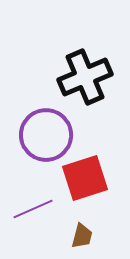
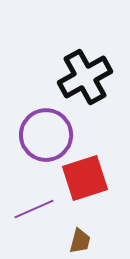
black cross: rotated 6 degrees counterclockwise
purple line: moved 1 px right
brown trapezoid: moved 2 px left, 5 px down
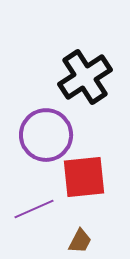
black cross: rotated 4 degrees counterclockwise
red square: moved 1 px left, 1 px up; rotated 12 degrees clockwise
brown trapezoid: rotated 12 degrees clockwise
